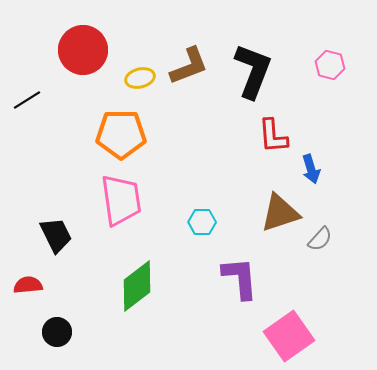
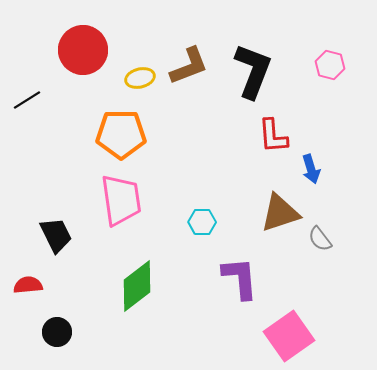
gray semicircle: rotated 100 degrees clockwise
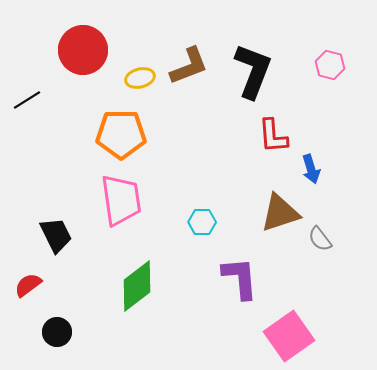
red semicircle: rotated 32 degrees counterclockwise
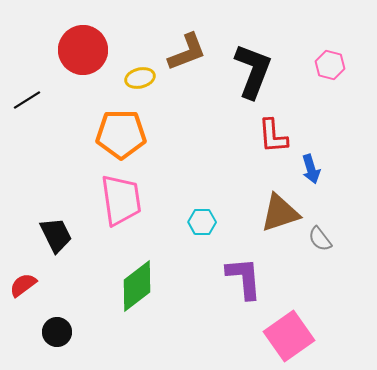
brown L-shape: moved 2 px left, 14 px up
purple L-shape: moved 4 px right
red semicircle: moved 5 px left
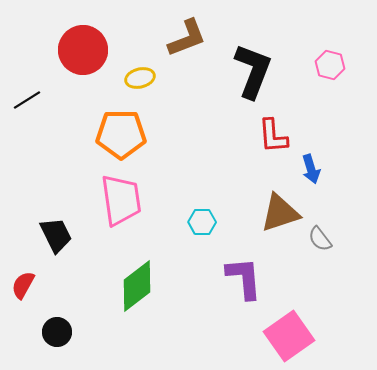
brown L-shape: moved 14 px up
red semicircle: rotated 24 degrees counterclockwise
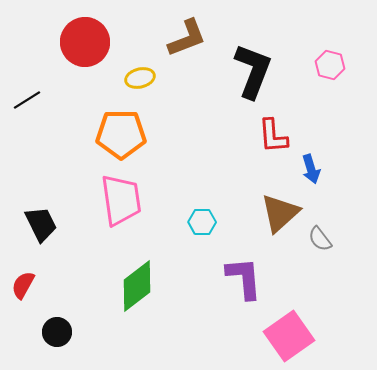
red circle: moved 2 px right, 8 px up
brown triangle: rotated 24 degrees counterclockwise
black trapezoid: moved 15 px left, 11 px up
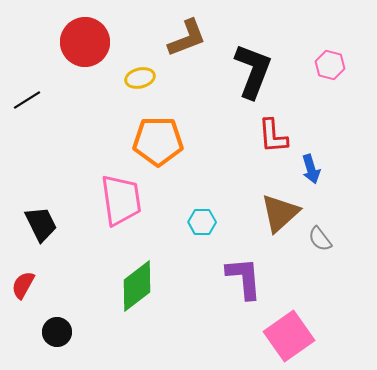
orange pentagon: moved 37 px right, 7 px down
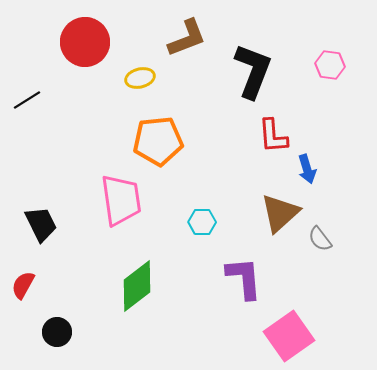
pink hexagon: rotated 8 degrees counterclockwise
orange pentagon: rotated 6 degrees counterclockwise
blue arrow: moved 4 px left
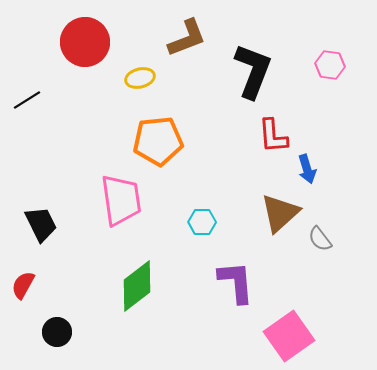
purple L-shape: moved 8 px left, 4 px down
